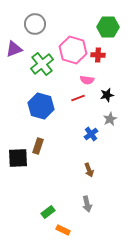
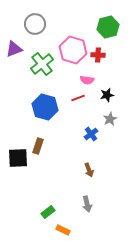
green hexagon: rotated 15 degrees counterclockwise
blue hexagon: moved 4 px right, 1 px down
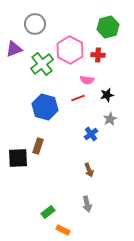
pink hexagon: moved 3 px left; rotated 12 degrees clockwise
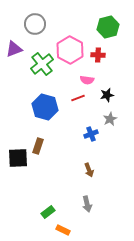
blue cross: rotated 16 degrees clockwise
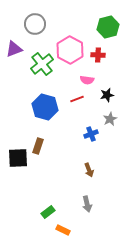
red line: moved 1 px left, 1 px down
